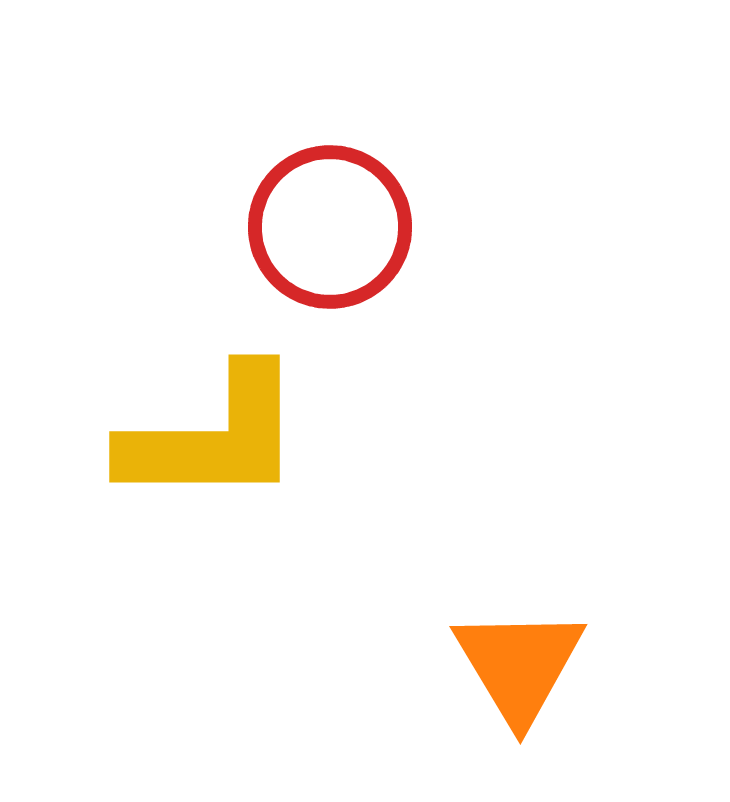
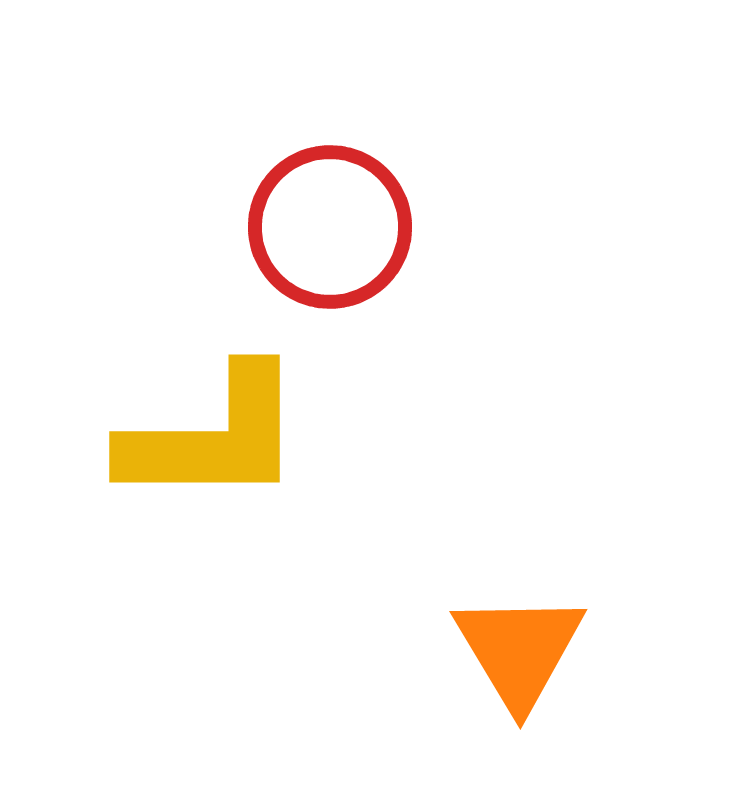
orange triangle: moved 15 px up
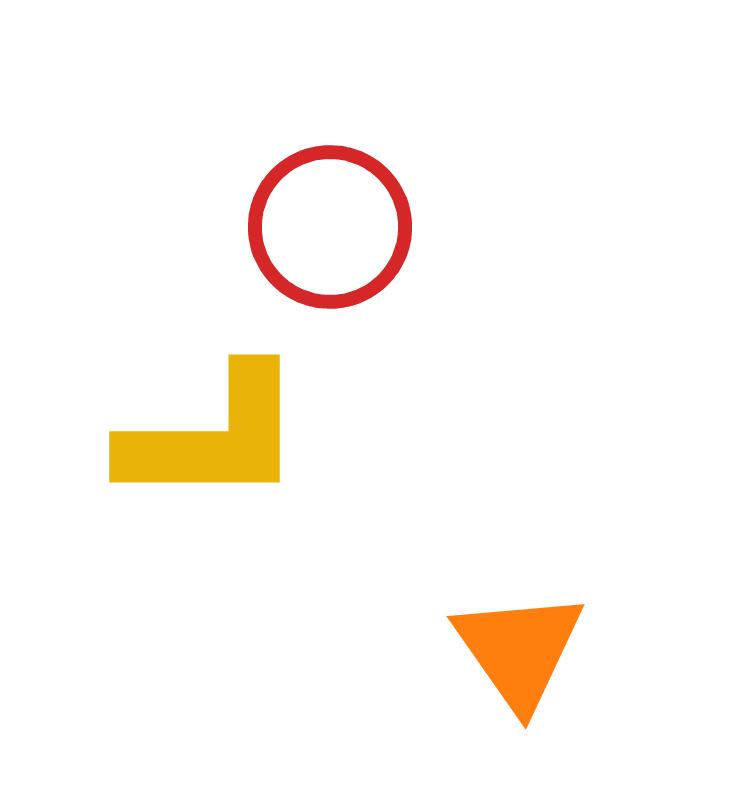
orange triangle: rotated 4 degrees counterclockwise
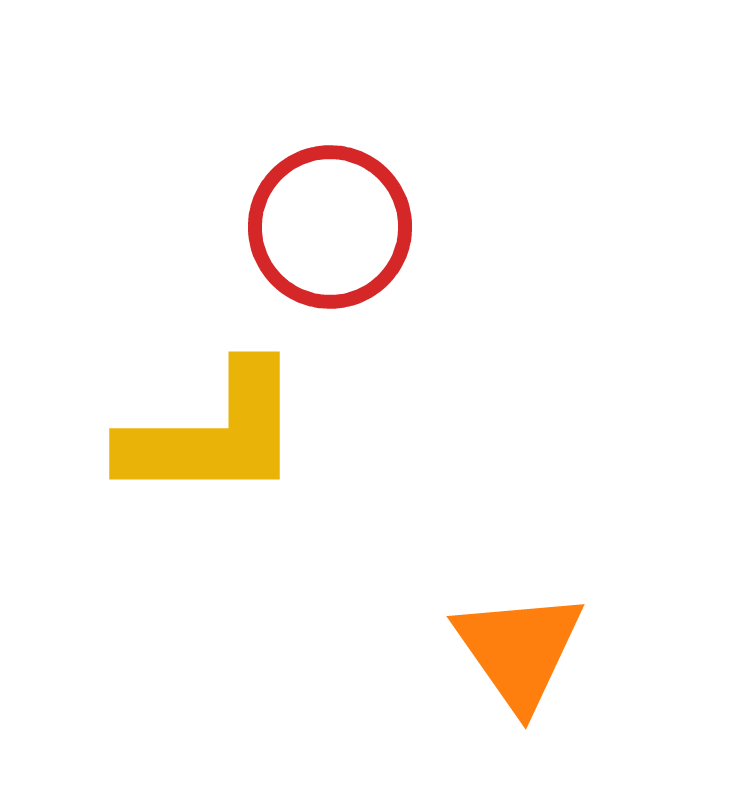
yellow L-shape: moved 3 px up
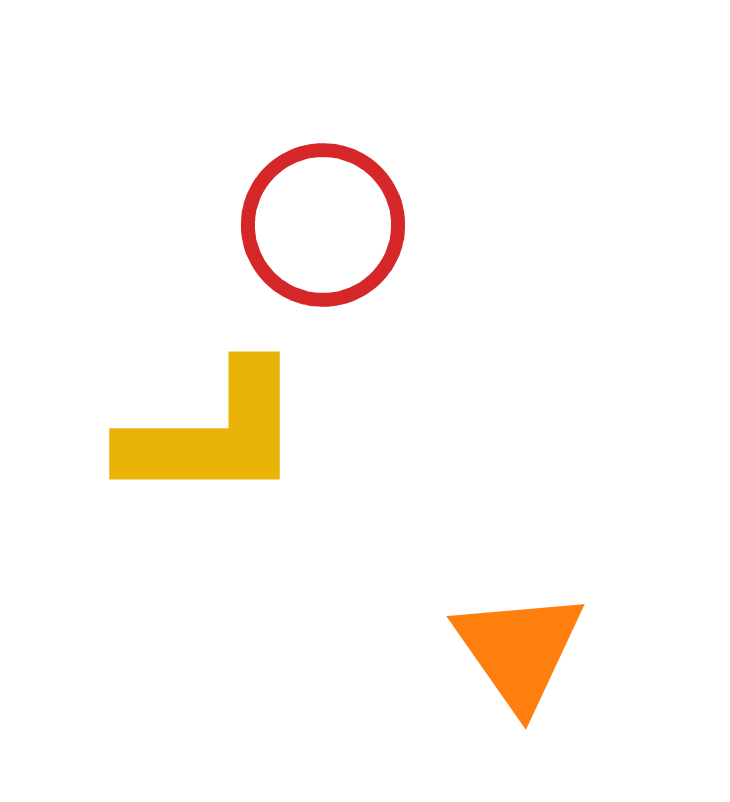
red circle: moved 7 px left, 2 px up
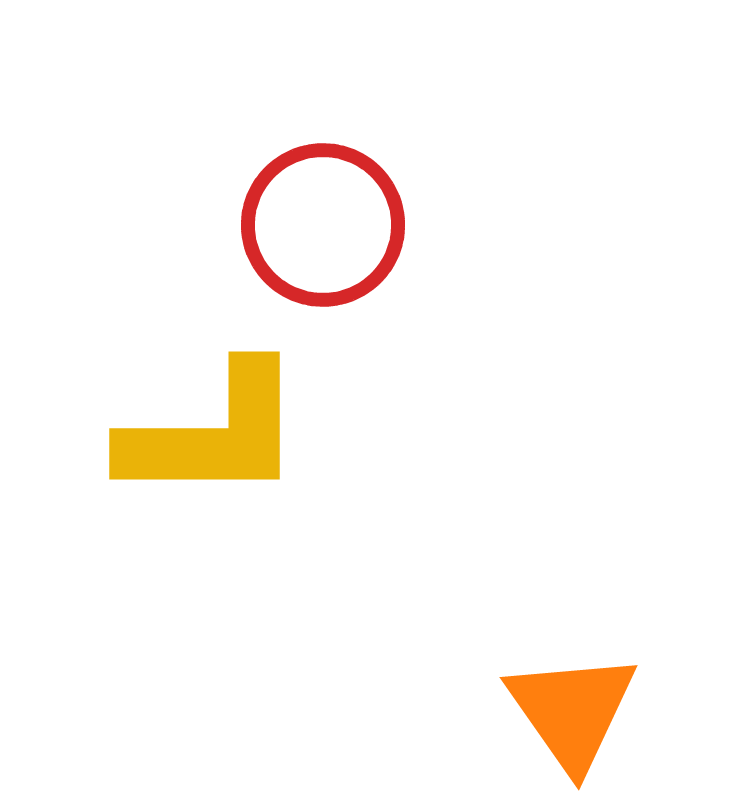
orange triangle: moved 53 px right, 61 px down
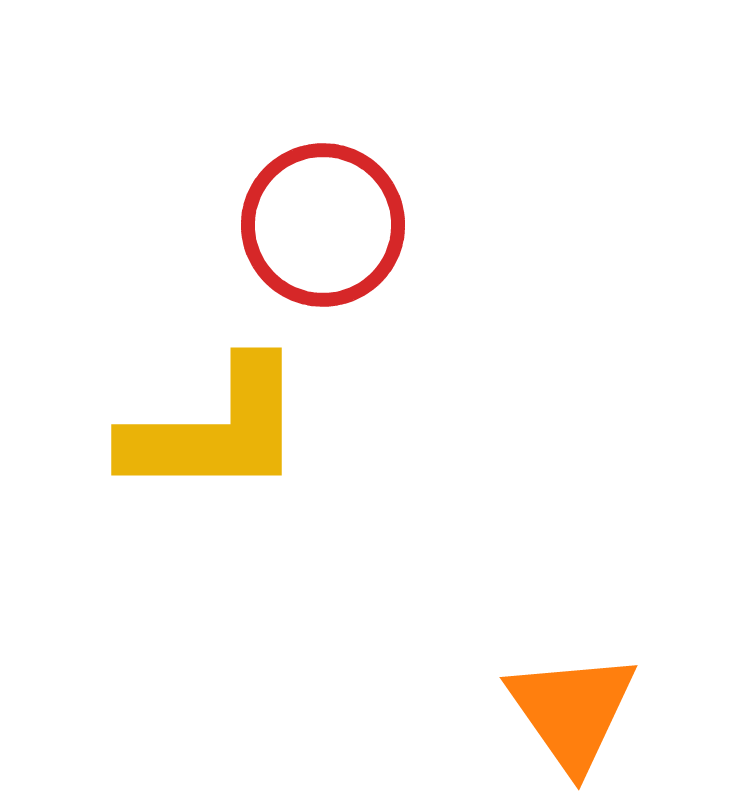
yellow L-shape: moved 2 px right, 4 px up
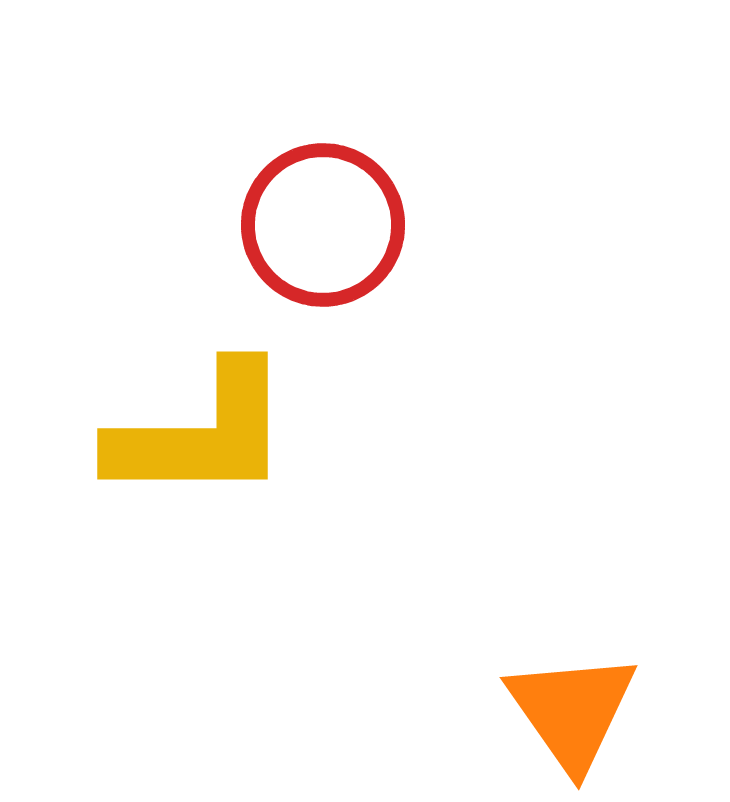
yellow L-shape: moved 14 px left, 4 px down
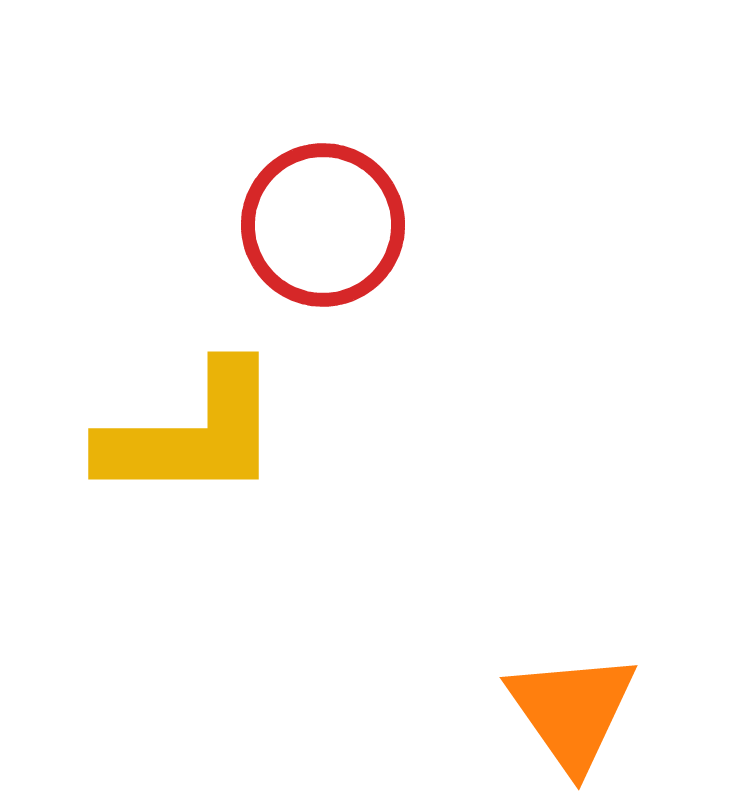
yellow L-shape: moved 9 px left
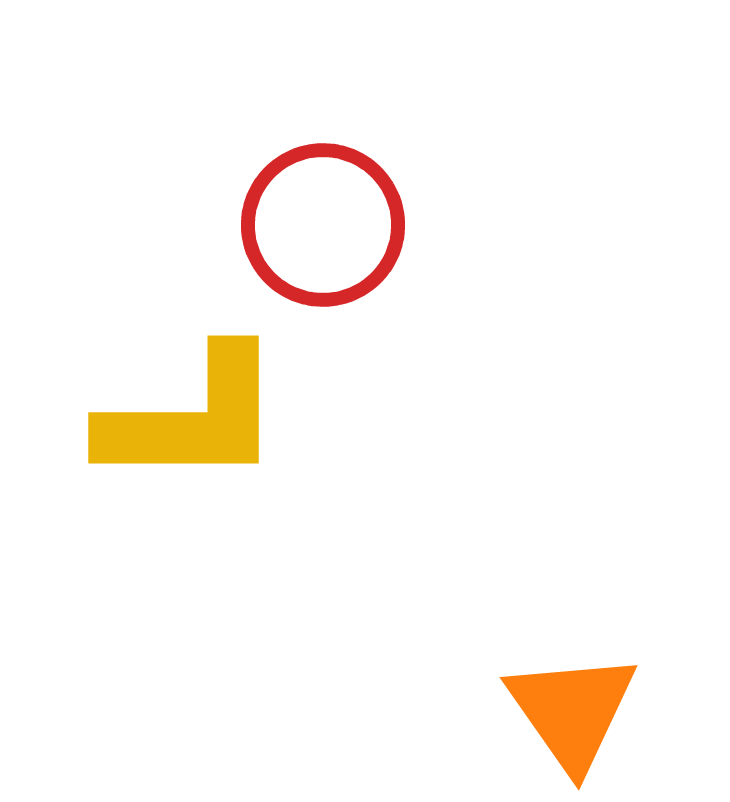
yellow L-shape: moved 16 px up
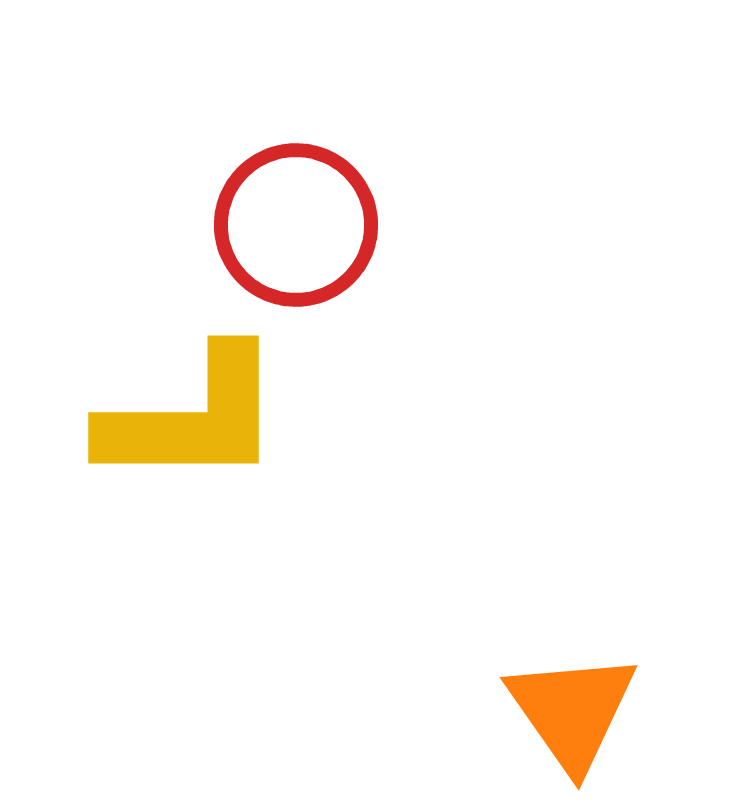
red circle: moved 27 px left
